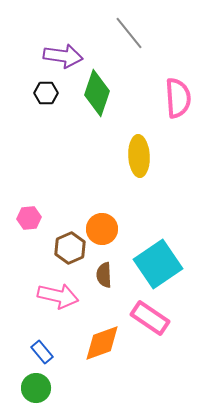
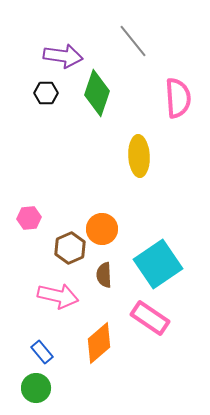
gray line: moved 4 px right, 8 px down
orange diamond: moved 3 px left; rotated 21 degrees counterclockwise
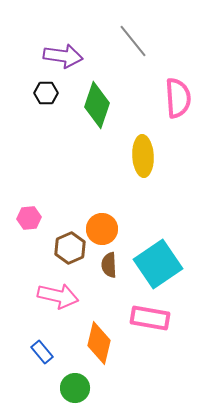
green diamond: moved 12 px down
yellow ellipse: moved 4 px right
brown semicircle: moved 5 px right, 10 px up
pink rectangle: rotated 24 degrees counterclockwise
orange diamond: rotated 36 degrees counterclockwise
green circle: moved 39 px right
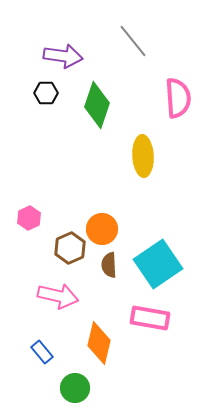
pink hexagon: rotated 20 degrees counterclockwise
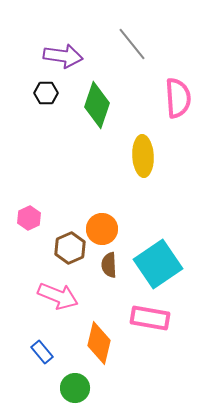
gray line: moved 1 px left, 3 px down
pink arrow: rotated 9 degrees clockwise
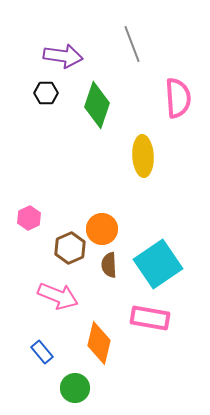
gray line: rotated 18 degrees clockwise
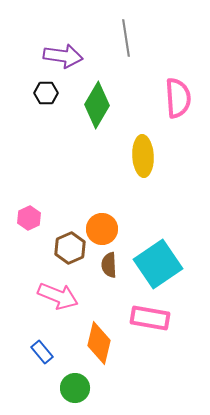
gray line: moved 6 px left, 6 px up; rotated 12 degrees clockwise
green diamond: rotated 12 degrees clockwise
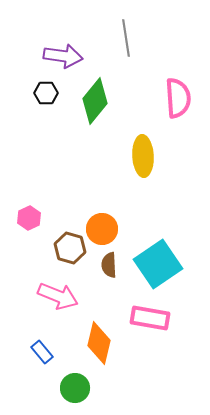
green diamond: moved 2 px left, 4 px up; rotated 9 degrees clockwise
brown hexagon: rotated 20 degrees counterclockwise
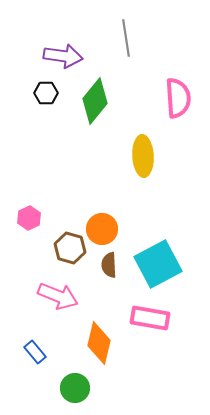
cyan square: rotated 6 degrees clockwise
blue rectangle: moved 7 px left
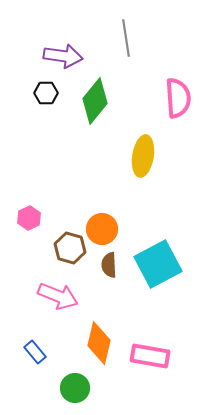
yellow ellipse: rotated 12 degrees clockwise
pink rectangle: moved 38 px down
